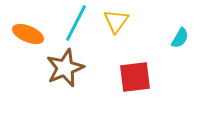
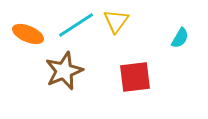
cyan line: moved 2 px down; rotated 30 degrees clockwise
brown star: moved 1 px left, 3 px down
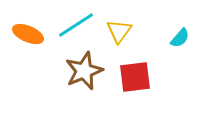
yellow triangle: moved 3 px right, 10 px down
cyan semicircle: rotated 10 degrees clockwise
brown star: moved 20 px right
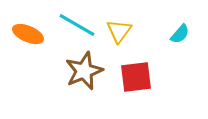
cyan line: moved 1 px right; rotated 63 degrees clockwise
cyan semicircle: moved 4 px up
red square: moved 1 px right
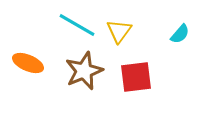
orange ellipse: moved 29 px down
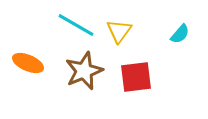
cyan line: moved 1 px left
